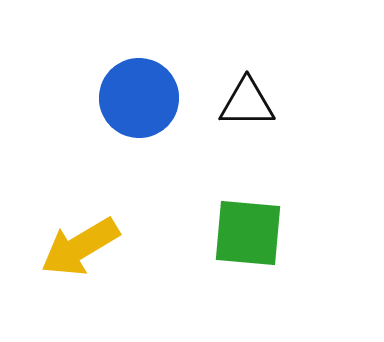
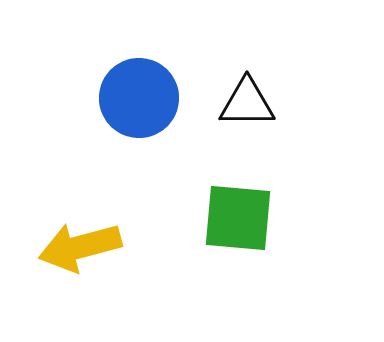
green square: moved 10 px left, 15 px up
yellow arrow: rotated 16 degrees clockwise
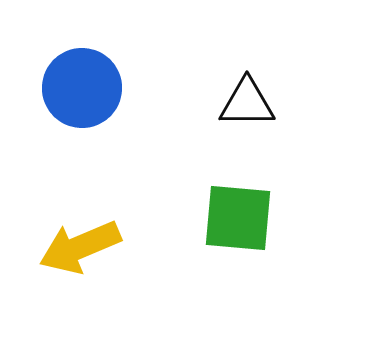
blue circle: moved 57 px left, 10 px up
yellow arrow: rotated 8 degrees counterclockwise
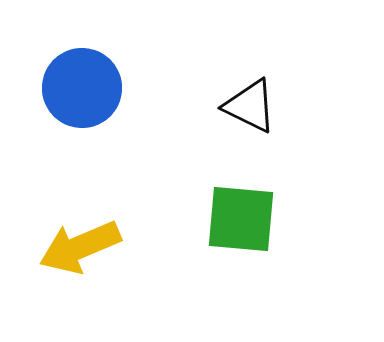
black triangle: moved 3 px right, 3 px down; rotated 26 degrees clockwise
green square: moved 3 px right, 1 px down
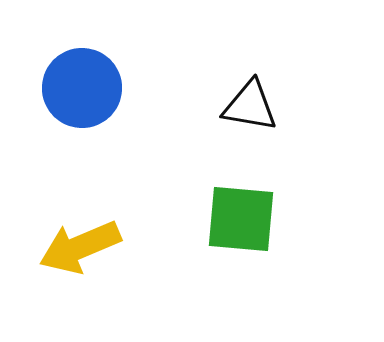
black triangle: rotated 16 degrees counterclockwise
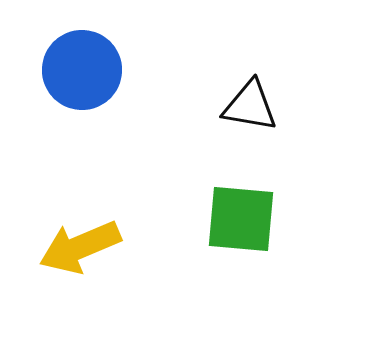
blue circle: moved 18 px up
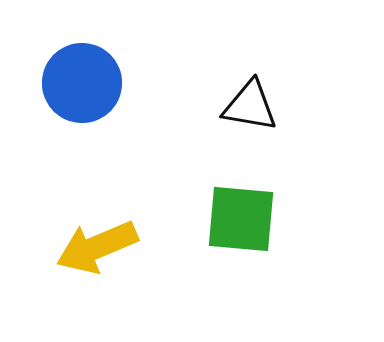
blue circle: moved 13 px down
yellow arrow: moved 17 px right
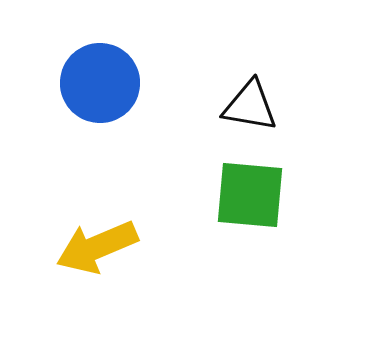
blue circle: moved 18 px right
green square: moved 9 px right, 24 px up
